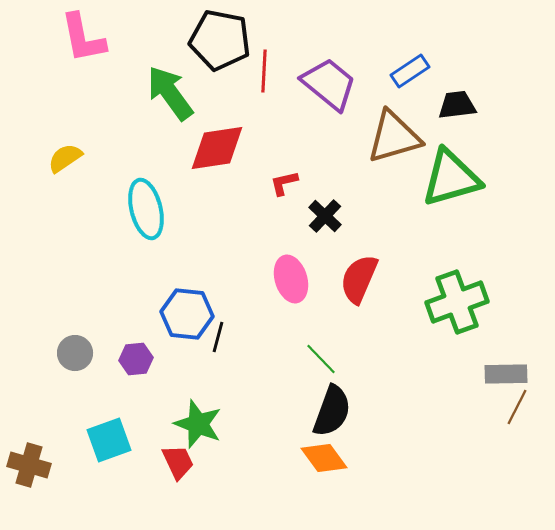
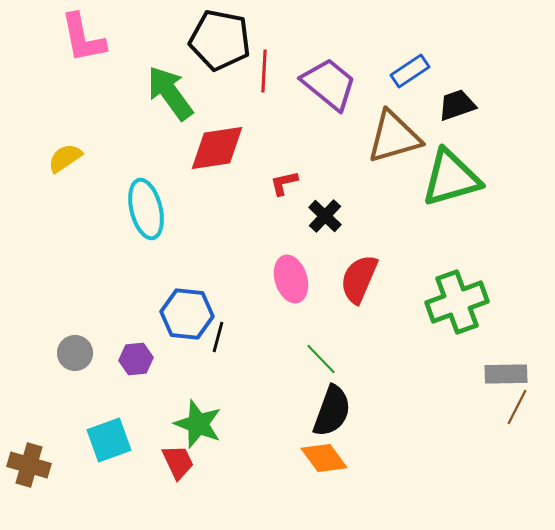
black trapezoid: rotated 12 degrees counterclockwise
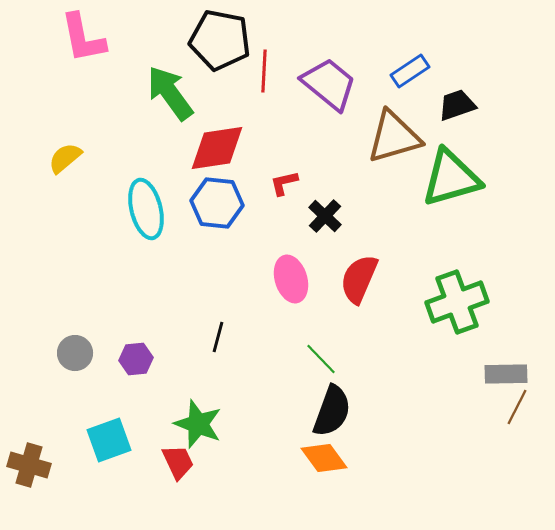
yellow semicircle: rotated 6 degrees counterclockwise
blue hexagon: moved 30 px right, 111 px up
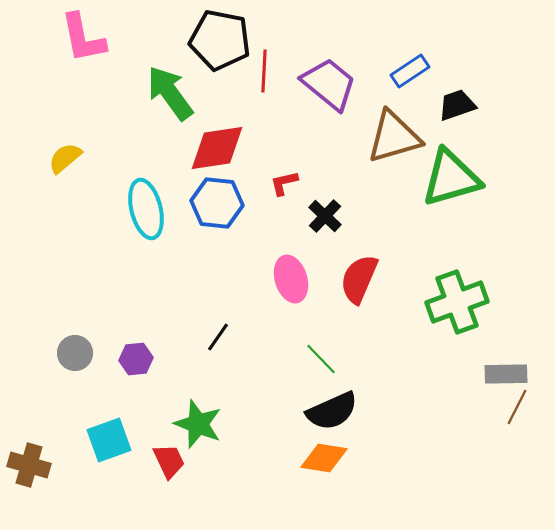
black line: rotated 20 degrees clockwise
black semicircle: rotated 46 degrees clockwise
orange diamond: rotated 45 degrees counterclockwise
red trapezoid: moved 9 px left, 1 px up
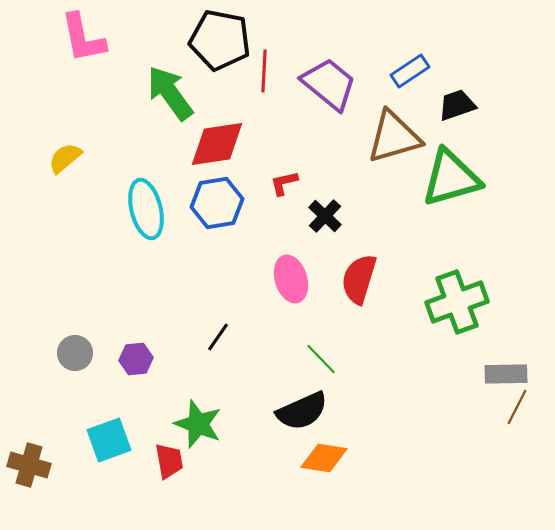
red diamond: moved 4 px up
blue hexagon: rotated 15 degrees counterclockwise
red semicircle: rotated 6 degrees counterclockwise
black semicircle: moved 30 px left
red trapezoid: rotated 15 degrees clockwise
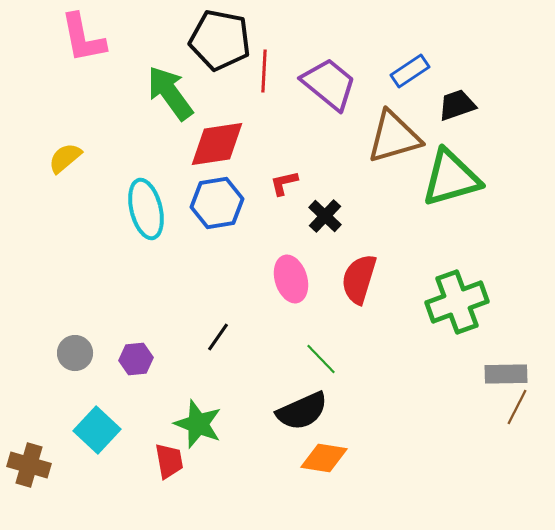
cyan square: moved 12 px left, 10 px up; rotated 27 degrees counterclockwise
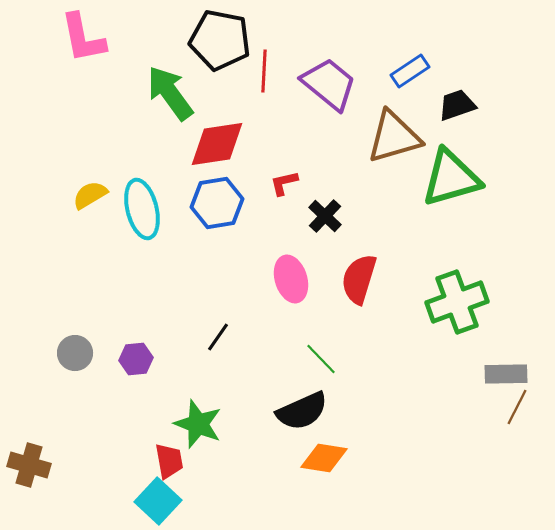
yellow semicircle: moved 25 px right, 37 px down; rotated 9 degrees clockwise
cyan ellipse: moved 4 px left
cyan square: moved 61 px right, 71 px down
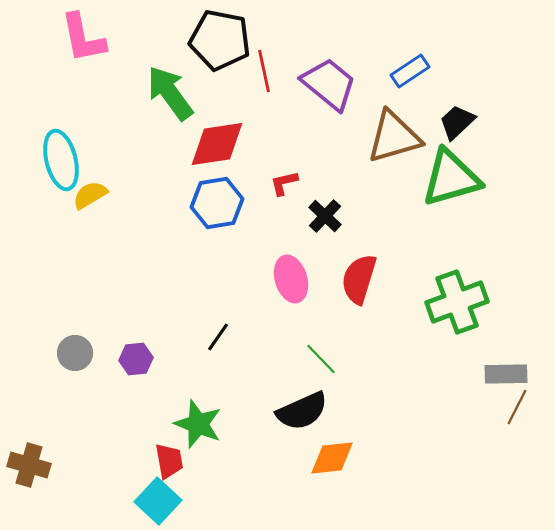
red line: rotated 15 degrees counterclockwise
black trapezoid: moved 17 px down; rotated 24 degrees counterclockwise
cyan ellipse: moved 81 px left, 49 px up
orange diamond: moved 8 px right; rotated 15 degrees counterclockwise
